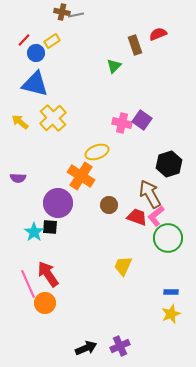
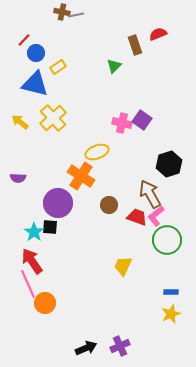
yellow rectangle: moved 6 px right, 26 px down
green circle: moved 1 px left, 2 px down
red arrow: moved 16 px left, 13 px up
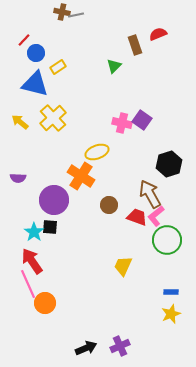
purple circle: moved 4 px left, 3 px up
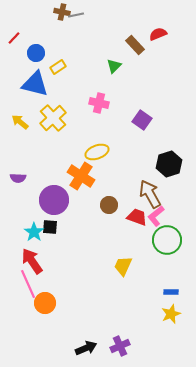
red line: moved 10 px left, 2 px up
brown rectangle: rotated 24 degrees counterclockwise
pink cross: moved 23 px left, 20 px up
